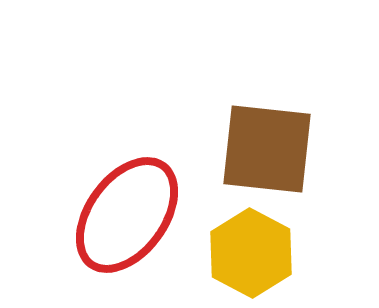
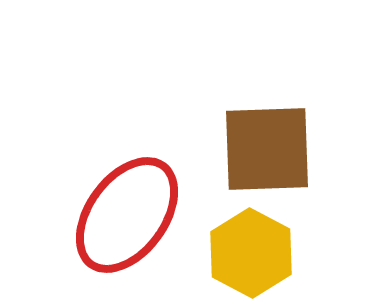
brown square: rotated 8 degrees counterclockwise
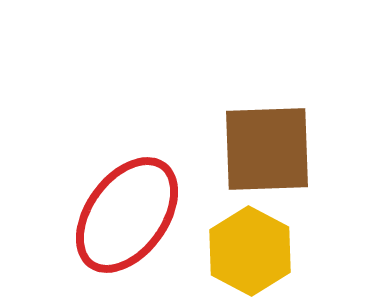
yellow hexagon: moved 1 px left, 2 px up
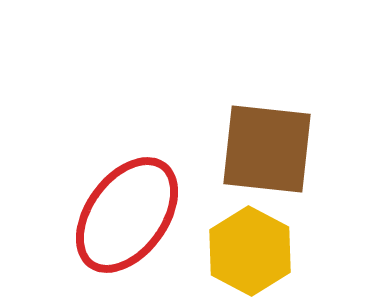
brown square: rotated 8 degrees clockwise
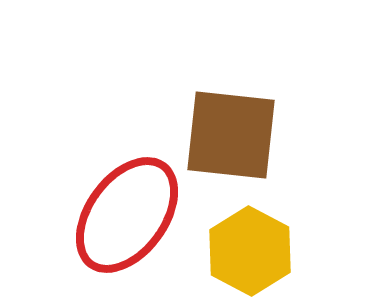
brown square: moved 36 px left, 14 px up
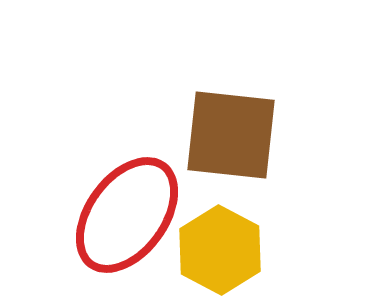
yellow hexagon: moved 30 px left, 1 px up
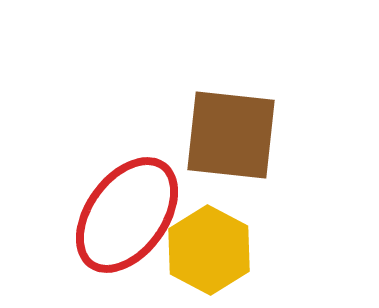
yellow hexagon: moved 11 px left
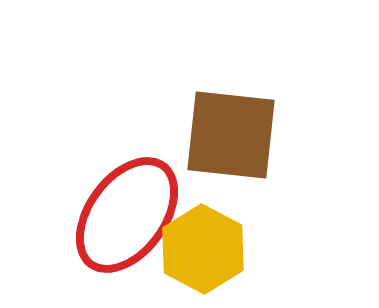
yellow hexagon: moved 6 px left, 1 px up
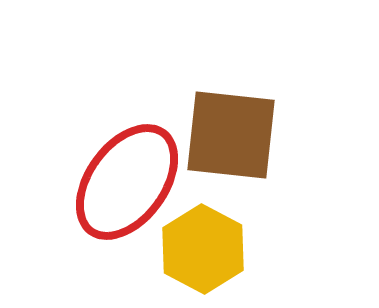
red ellipse: moved 33 px up
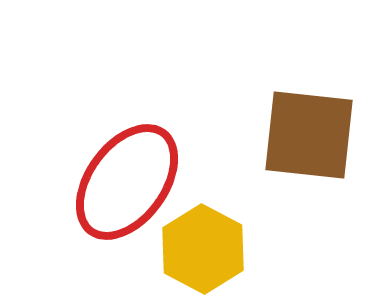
brown square: moved 78 px right
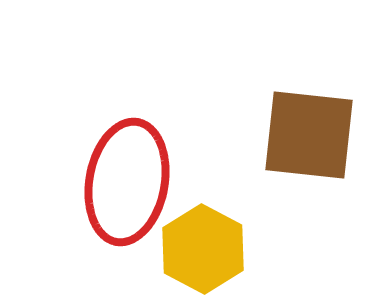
red ellipse: rotated 26 degrees counterclockwise
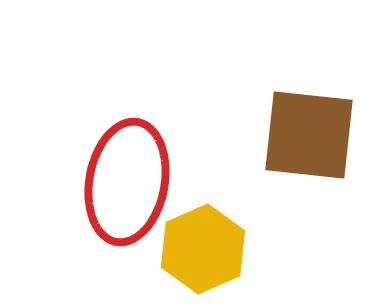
yellow hexagon: rotated 8 degrees clockwise
